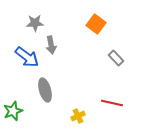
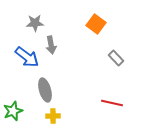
yellow cross: moved 25 px left; rotated 24 degrees clockwise
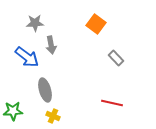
green star: rotated 18 degrees clockwise
yellow cross: rotated 24 degrees clockwise
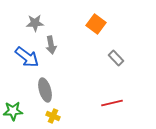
red line: rotated 25 degrees counterclockwise
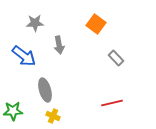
gray arrow: moved 8 px right
blue arrow: moved 3 px left, 1 px up
